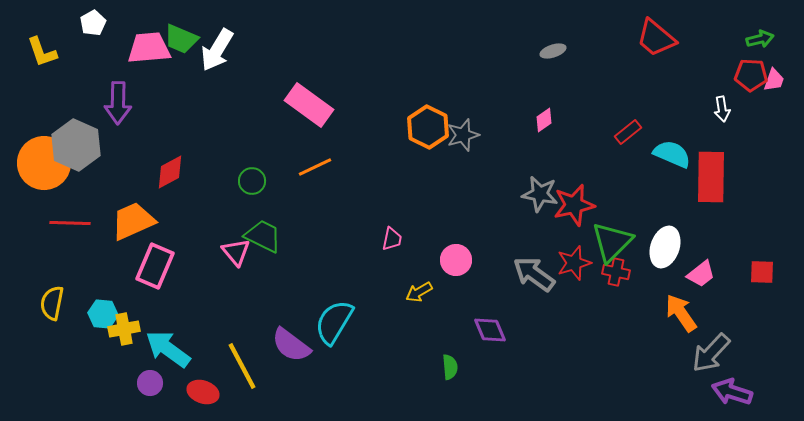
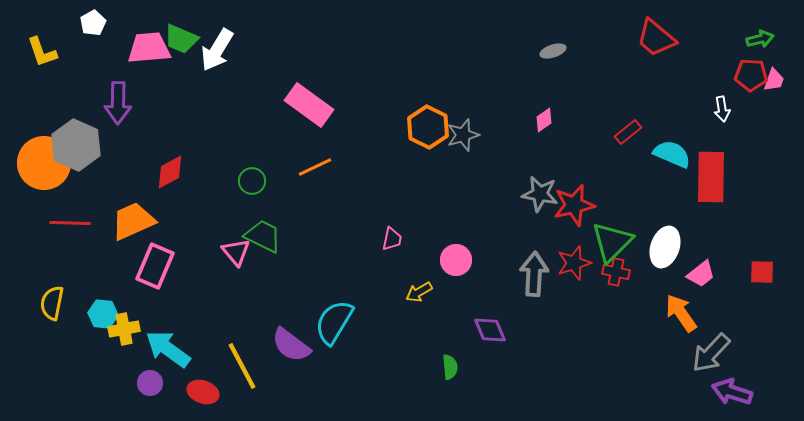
gray arrow at (534, 274): rotated 57 degrees clockwise
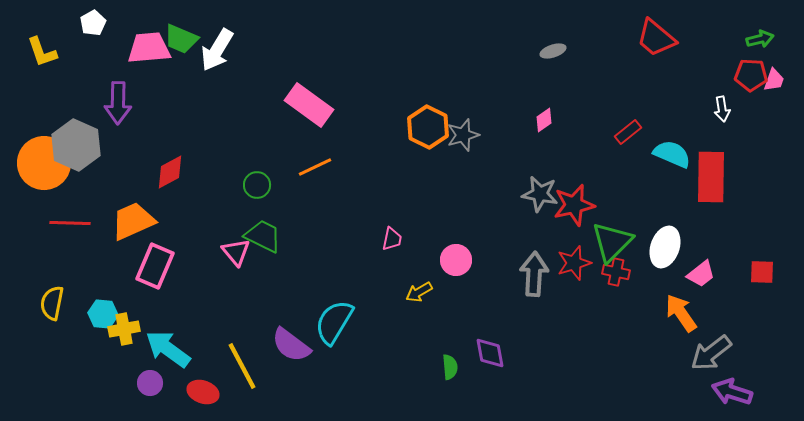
green circle at (252, 181): moved 5 px right, 4 px down
purple diamond at (490, 330): moved 23 px down; rotated 12 degrees clockwise
gray arrow at (711, 353): rotated 9 degrees clockwise
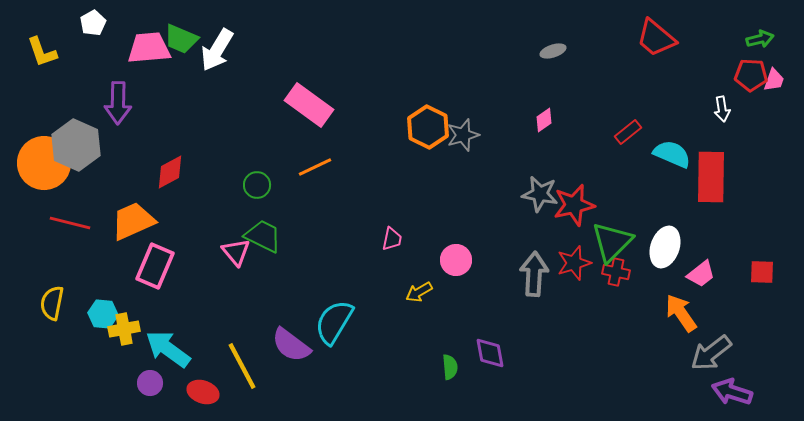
red line at (70, 223): rotated 12 degrees clockwise
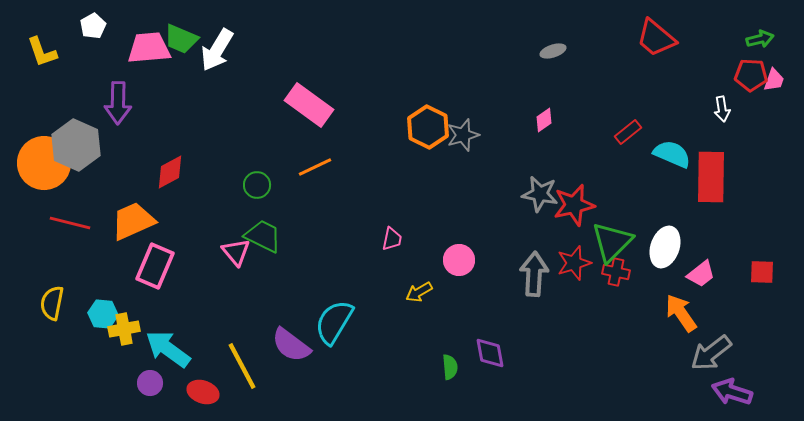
white pentagon at (93, 23): moved 3 px down
pink circle at (456, 260): moved 3 px right
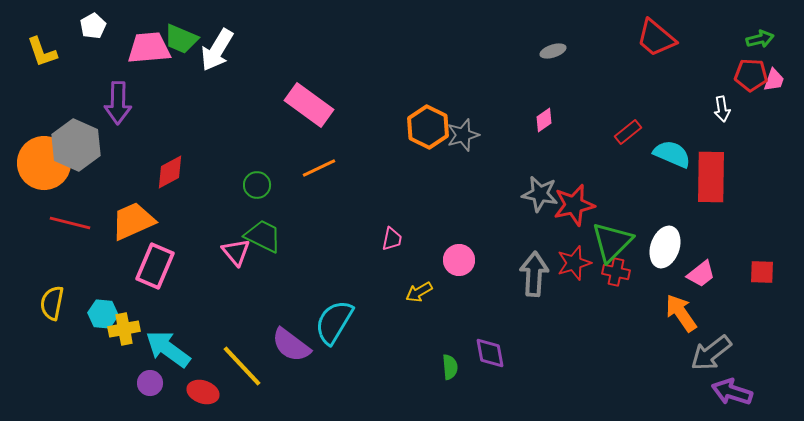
orange line at (315, 167): moved 4 px right, 1 px down
yellow line at (242, 366): rotated 15 degrees counterclockwise
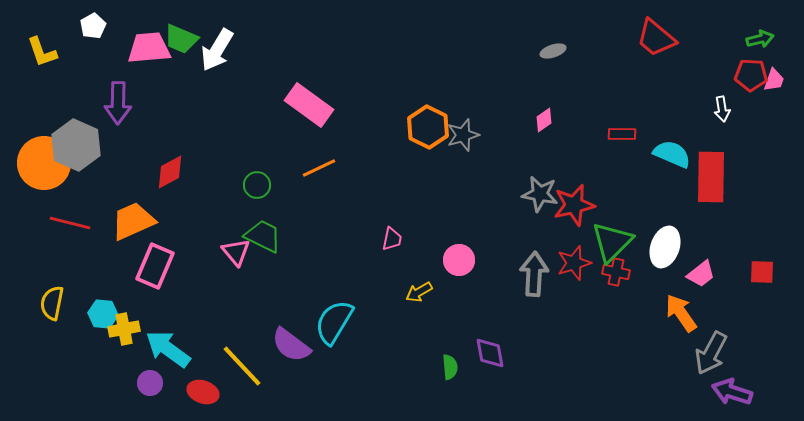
red rectangle at (628, 132): moved 6 px left, 2 px down; rotated 40 degrees clockwise
gray arrow at (711, 353): rotated 24 degrees counterclockwise
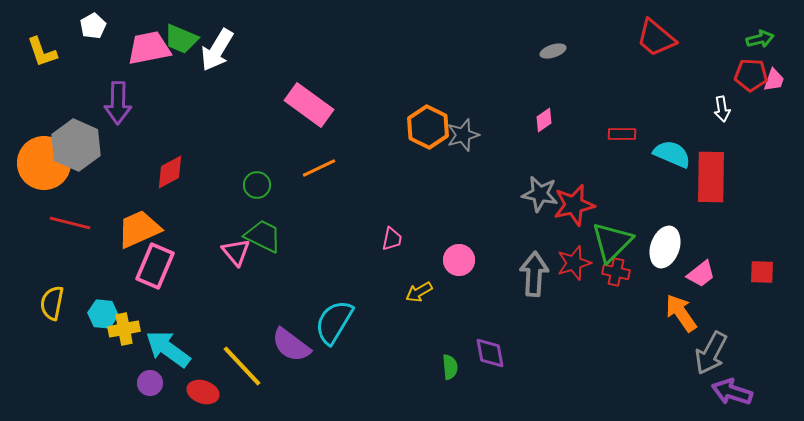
pink trapezoid at (149, 48): rotated 6 degrees counterclockwise
orange trapezoid at (133, 221): moved 6 px right, 8 px down
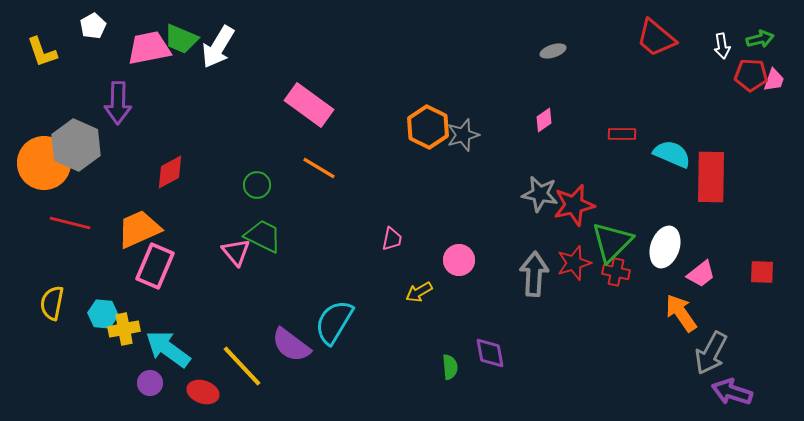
white arrow at (217, 50): moved 1 px right, 3 px up
white arrow at (722, 109): moved 63 px up
orange line at (319, 168): rotated 56 degrees clockwise
